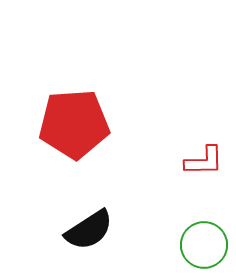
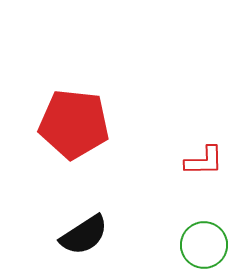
red pentagon: rotated 10 degrees clockwise
black semicircle: moved 5 px left, 5 px down
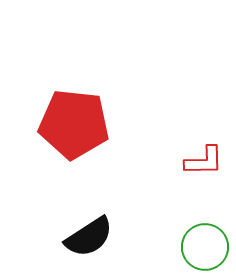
black semicircle: moved 5 px right, 2 px down
green circle: moved 1 px right, 2 px down
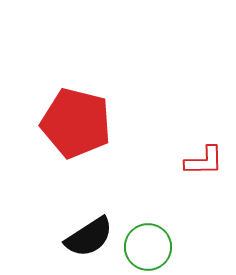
red pentagon: moved 2 px right, 1 px up; rotated 8 degrees clockwise
green circle: moved 57 px left
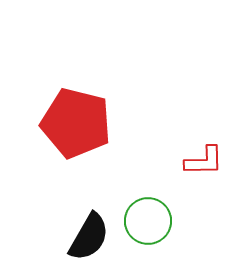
black semicircle: rotated 27 degrees counterclockwise
green circle: moved 26 px up
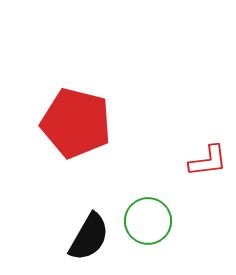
red L-shape: moved 4 px right; rotated 6 degrees counterclockwise
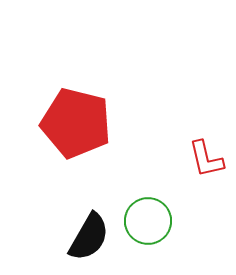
red L-shape: moved 2 px left, 2 px up; rotated 84 degrees clockwise
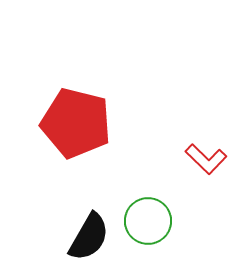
red L-shape: rotated 33 degrees counterclockwise
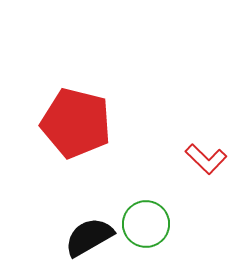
green circle: moved 2 px left, 3 px down
black semicircle: rotated 150 degrees counterclockwise
